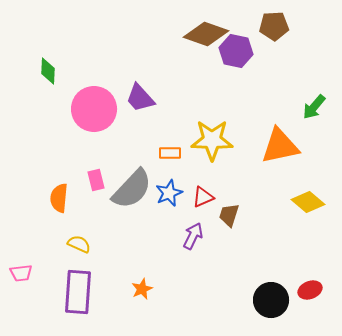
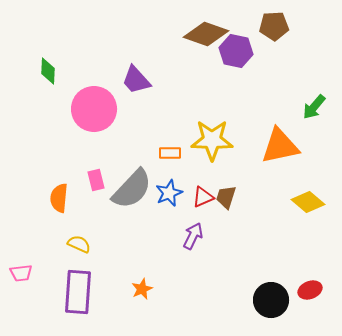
purple trapezoid: moved 4 px left, 18 px up
brown trapezoid: moved 3 px left, 18 px up
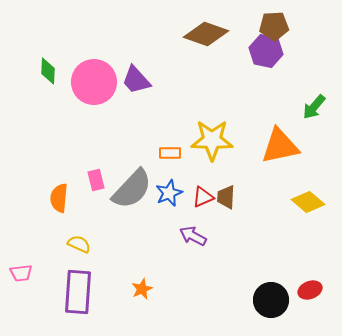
purple hexagon: moved 30 px right
pink circle: moved 27 px up
brown trapezoid: rotated 15 degrees counterclockwise
purple arrow: rotated 88 degrees counterclockwise
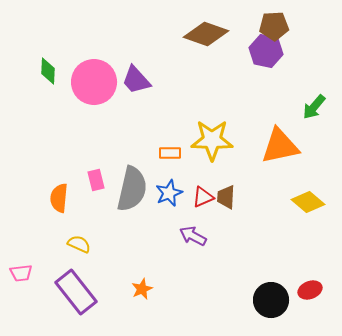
gray semicircle: rotated 30 degrees counterclockwise
purple rectangle: moved 2 px left; rotated 42 degrees counterclockwise
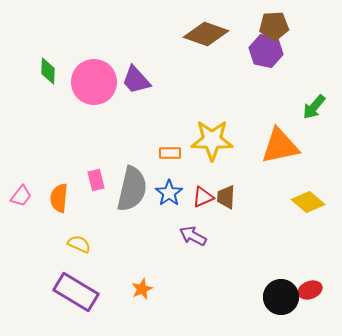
blue star: rotated 12 degrees counterclockwise
pink trapezoid: moved 77 px up; rotated 45 degrees counterclockwise
purple rectangle: rotated 21 degrees counterclockwise
black circle: moved 10 px right, 3 px up
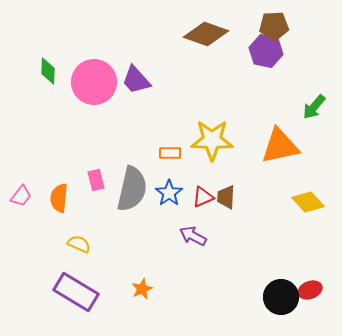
yellow diamond: rotated 8 degrees clockwise
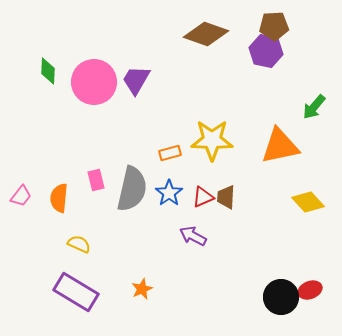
purple trapezoid: rotated 72 degrees clockwise
orange rectangle: rotated 15 degrees counterclockwise
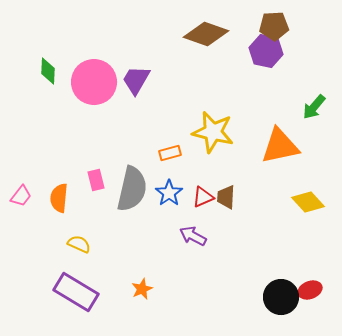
yellow star: moved 1 px right, 8 px up; rotated 12 degrees clockwise
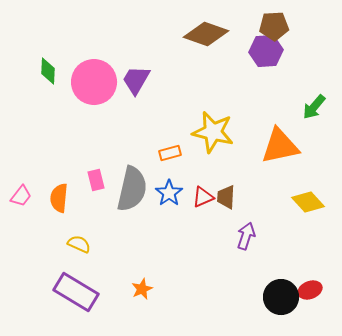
purple hexagon: rotated 16 degrees counterclockwise
purple arrow: moved 53 px right; rotated 80 degrees clockwise
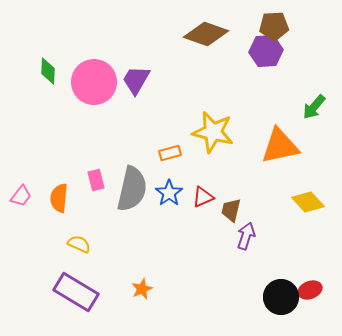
brown trapezoid: moved 5 px right, 13 px down; rotated 10 degrees clockwise
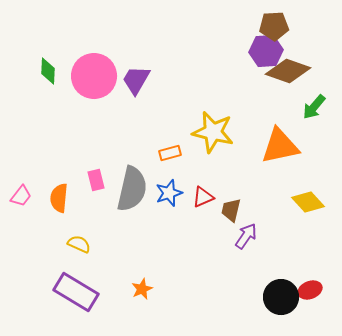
brown diamond: moved 82 px right, 37 px down
pink circle: moved 6 px up
blue star: rotated 16 degrees clockwise
purple arrow: rotated 16 degrees clockwise
